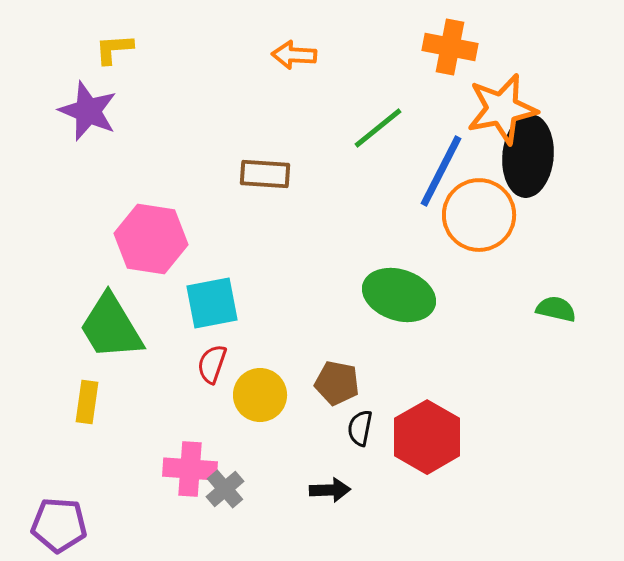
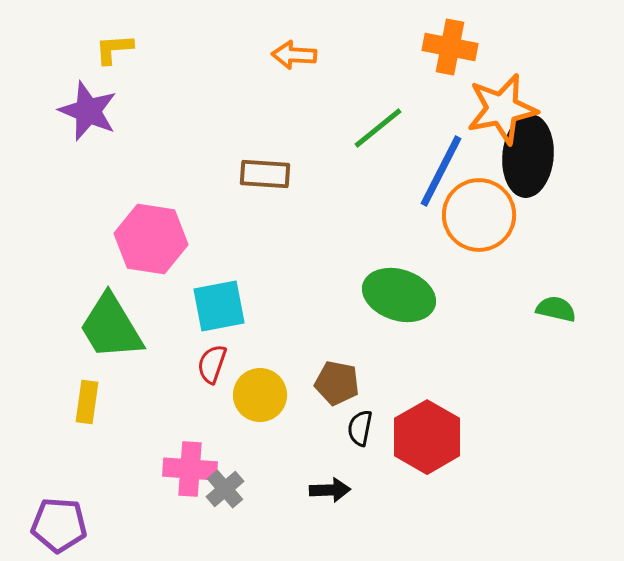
cyan square: moved 7 px right, 3 px down
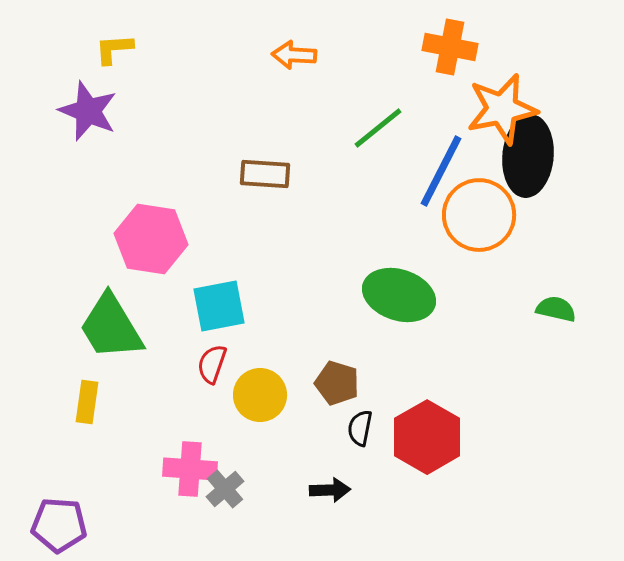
brown pentagon: rotated 6 degrees clockwise
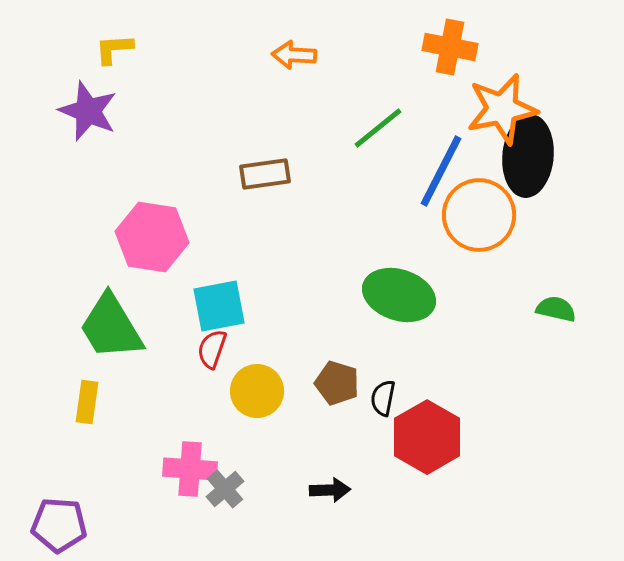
brown rectangle: rotated 12 degrees counterclockwise
pink hexagon: moved 1 px right, 2 px up
red semicircle: moved 15 px up
yellow circle: moved 3 px left, 4 px up
black semicircle: moved 23 px right, 30 px up
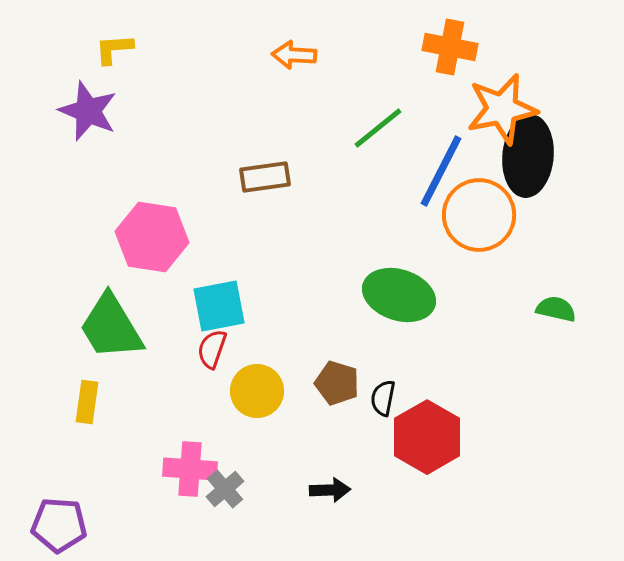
brown rectangle: moved 3 px down
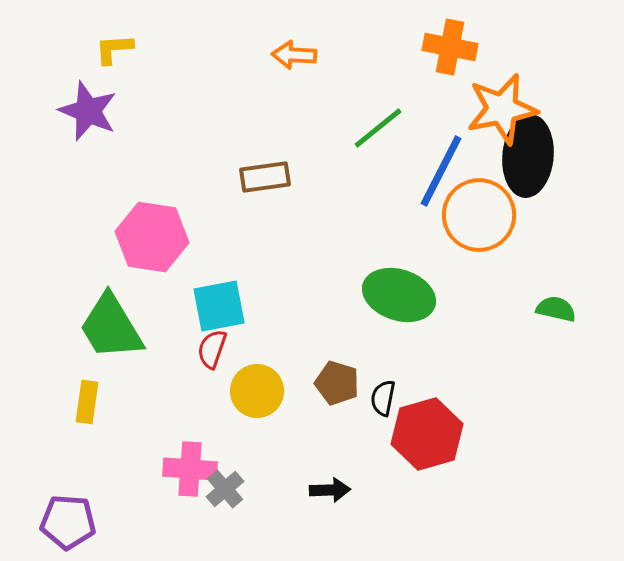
red hexagon: moved 3 px up; rotated 14 degrees clockwise
purple pentagon: moved 9 px right, 3 px up
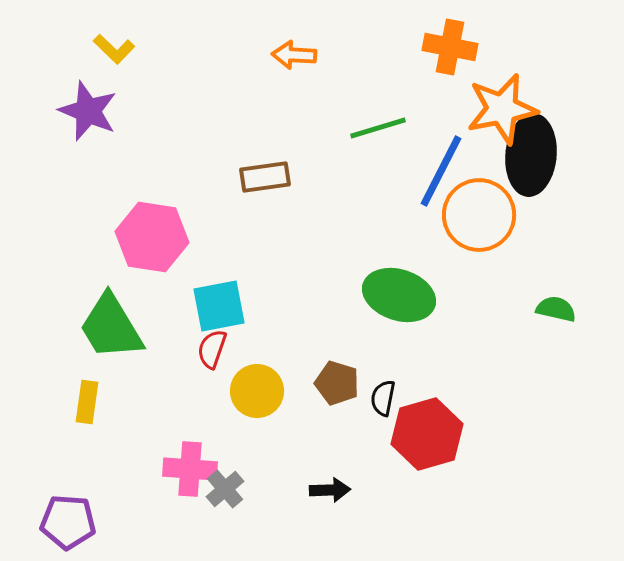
yellow L-shape: rotated 132 degrees counterclockwise
green line: rotated 22 degrees clockwise
black ellipse: moved 3 px right, 1 px up
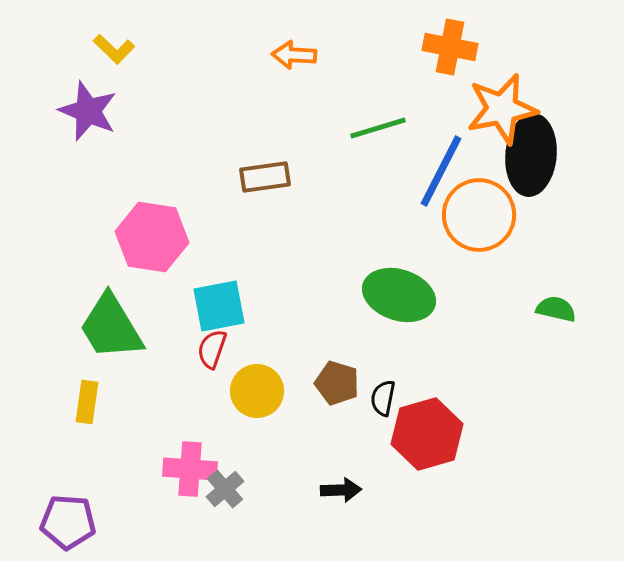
black arrow: moved 11 px right
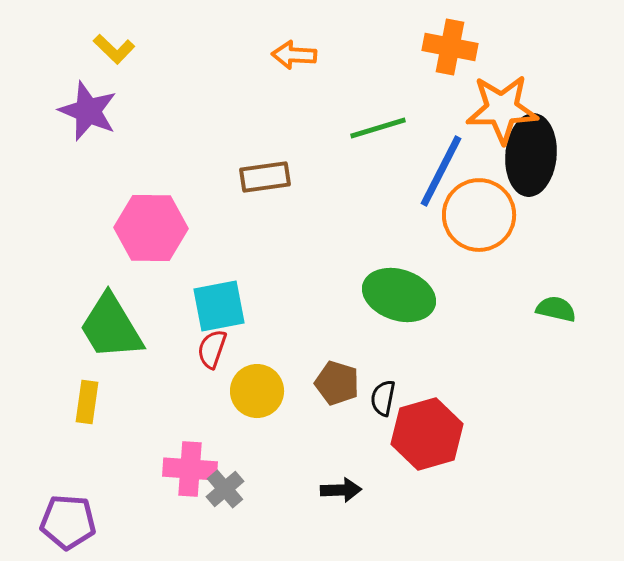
orange star: rotated 10 degrees clockwise
pink hexagon: moved 1 px left, 9 px up; rotated 8 degrees counterclockwise
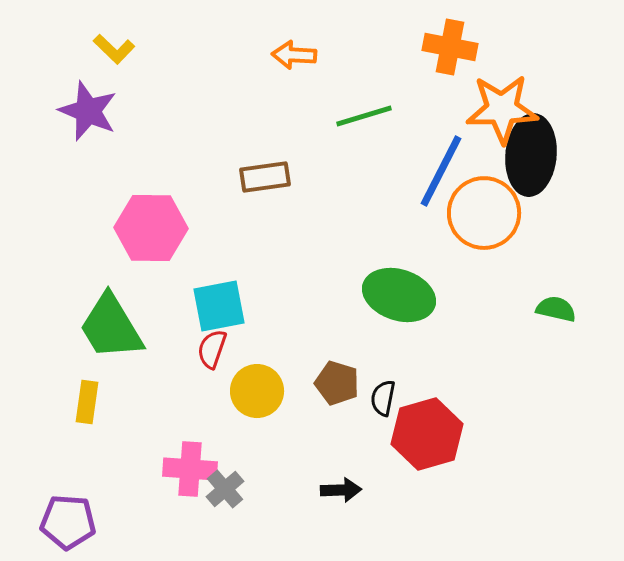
green line: moved 14 px left, 12 px up
orange circle: moved 5 px right, 2 px up
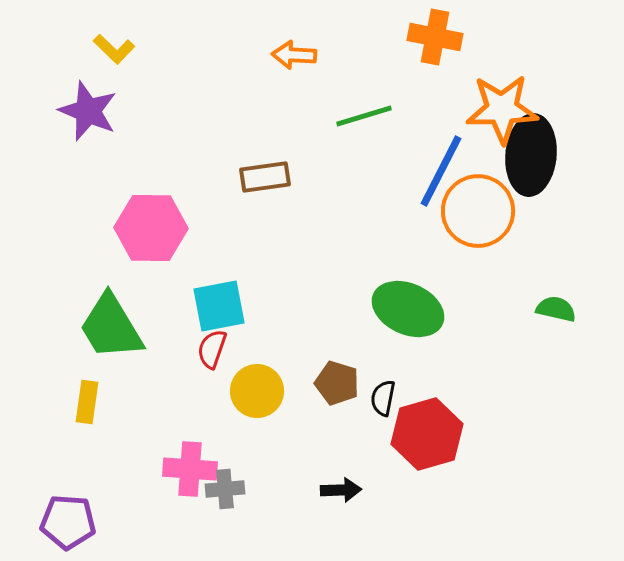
orange cross: moved 15 px left, 10 px up
orange circle: moved 6 px left, 2 px up
green ellipse: moved 9 px right, 14 px down; rotated 6 degrees clockwise
gray cross: rotated 36 degrees clockwise
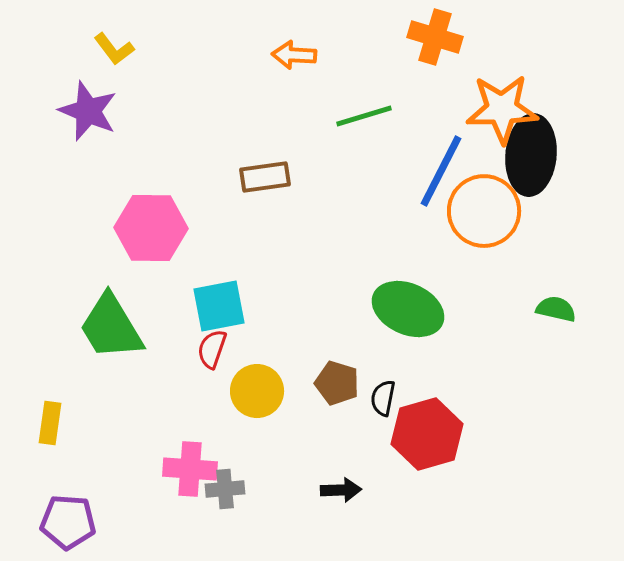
orange cross: rotated 6 degrees clockwise
yellow L-shape: rotated 9 degrees clockwise
orange circle: moved 6 px right
yellow rectangle: moved 37 px left, 21 px down
